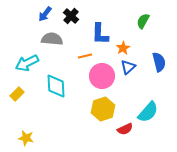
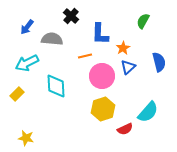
blue arrow: moved 18 px left, 13 px down
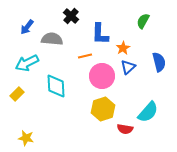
red semicircle: rotated 35 degrees clockwise
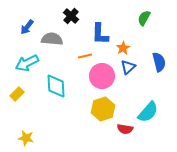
green semicircle: moved 1 px right, 3 px up
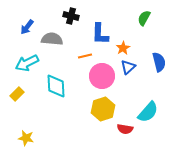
black cross: rotated 28 degrees counterclockwise
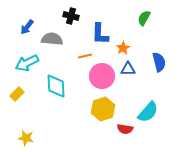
blue triangle: moved 2 px down; rotated 42 degrees clockwise
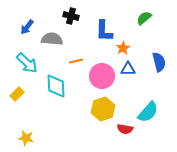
green semicircle: rotated 21 degrees clockwise
blue L-shape: moved 4 px right, 3 px up
orange line: moved 9 px left, 5 px down
cyan arrow: rotated 110 degrees counterclockwise
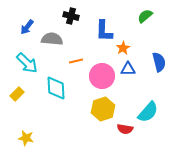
green semicircle: moved 1 px right, 2 px up
cyan diamond: moved 2 px down
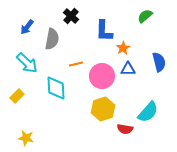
black cross: rotated 28 degrees clockwise
gray semicircle: rotated 95 degrees clockwise
orange line: moved 3 px down
yellow rectangle: moved 2 px down
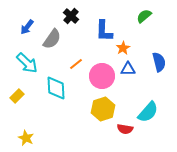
green semicircle: moved 1 px left
gray semicircle: rotated 25 degrees clockwise
orange line: rotated 24 degrees counterclockwise
yellow star: rotated 14 degrees clockwise
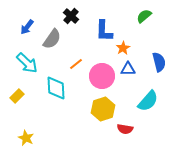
cyan semicircle: moved 11 px up
